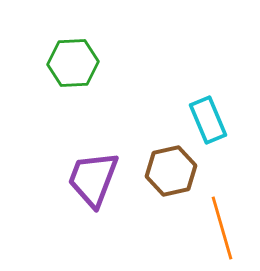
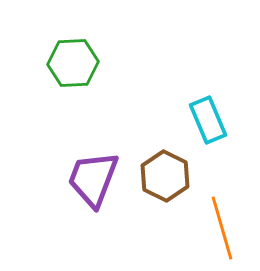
brown hexagon: moved 6 px left, 5 px down; rotated 21 degrees counterclockwise
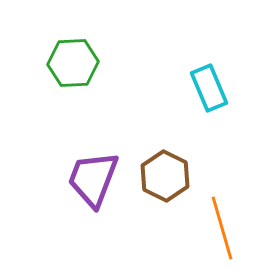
cyan rectangle: moved 1 px right, 32 px up
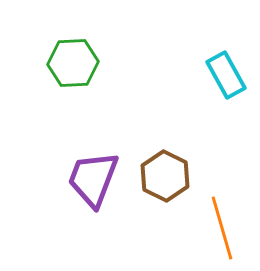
cyan rectangle: moved 17 px right, 13 px up; rotated 6 degrees counterclockwise
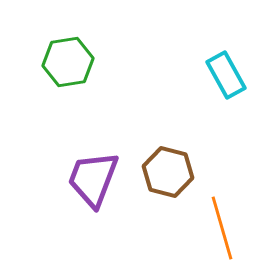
green hexagon: moved 5 px left, 1 px up; rotated 6 degrees counterclockwise
brown hexagon: moved 3 px right, 4 px up; rotated 12 degrees counterclockwise
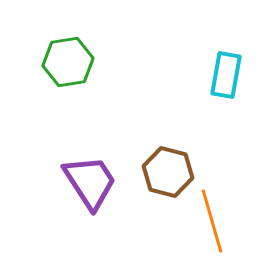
cyan rectangle: rotated 39 degrees clockwise
purple trapezoid: moved 3 px left, 3 px down; rotated 126 degrees clockwise
orange line: moved 10 px left, 7 px up
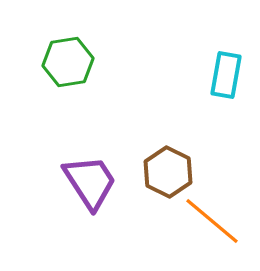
brown hexagon: rotated 12 degrees clockwise
orange line: rotated 34 degrees counterclockwise
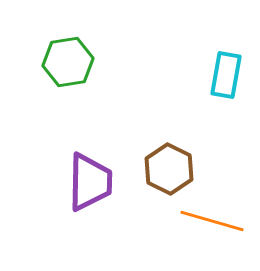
brown hexagon: moved 1 px right, 3 px up
purple trapezoid: rotated 34 degrees clockwise
orange line: rotated 24 degrees counterclockwise
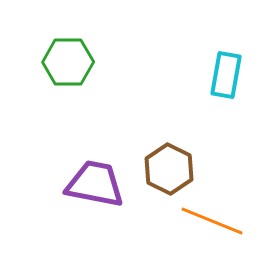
green hexagon: rotated 9 degrees clockwise
purple trapezoid: moved 5 px right, 2 px down; rotated 80 degrees counterclockwise
orange line: rotated 6 degrees clockwise
